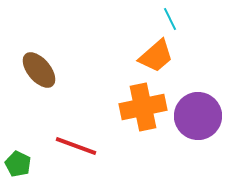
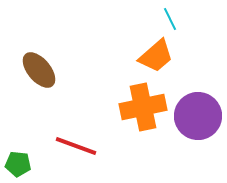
green pentagon: rotated 20 degrees counterclockwise
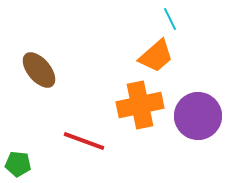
orange cross: moved 3 px left, 2 px up
red line: moved 8 px right, 5 px up
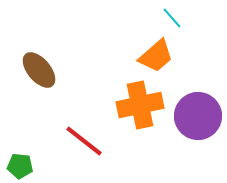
cyan line: moved 2 px right, 1 px up; rotated 15 degrees counterclockwise
red line: rotated 18 degrees clockwise
green pentagon: moved 2 px right, 2 px down
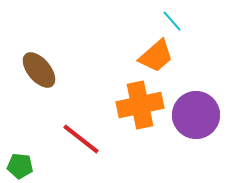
cyan line: moved 3 px down
purple circle: moved 2 px left, 1 px up
red line: moved 3 px left, 2 px up
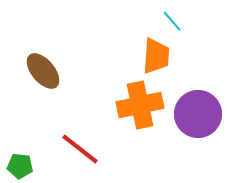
orange trapezoid: rotated 45 degrees counterclockwise
brown ellipse: moved 4 px right, 1 px down
purple circle: moved 2 px right, 1 px up
red line: moved 1 px left, 10 px down
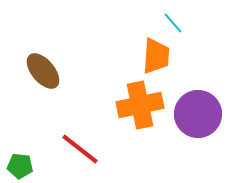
cyan line: moved 1 px right, 2 px down
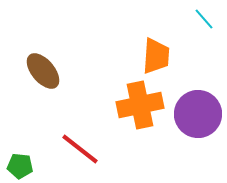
cyan line: moved 31 px right, 4 px up
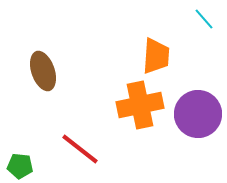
brown ellipse: rotated 21 degrees clockwise
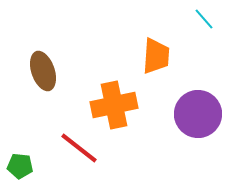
orange cross: moved 26 px left
red line: moved 1 px left, 1 px up
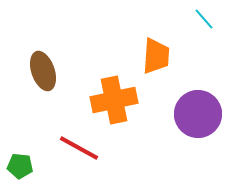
orange cross: moved 5 px up
red line: rotated 9 degrees counterclockwise
